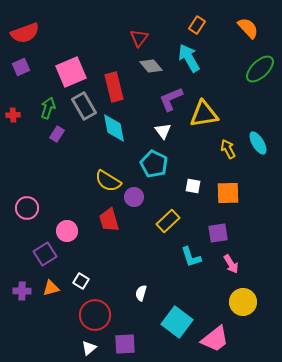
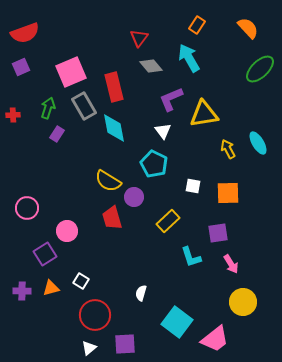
red trapezoid at (109, 220): moved 3 px right, 2 px up
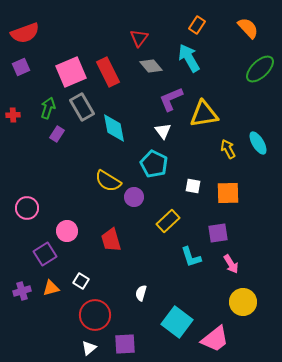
red rectangle at (114, 87): moved 6 px left, 15 px up; rotated 12 degrees counterclockwise
gray rectangle at (84, 106): moved 2 px left, 1 px down
red trapezoid at (112, 218): moved 1 px left, 22 px down
purple cross at (22, 291): rotated 18 degrees counterclockwise
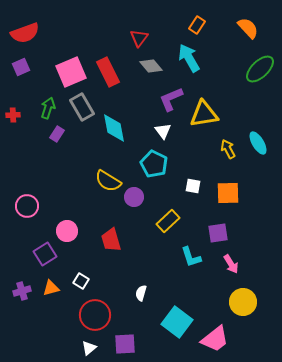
pink circle at (27, 208): moved 2 px up
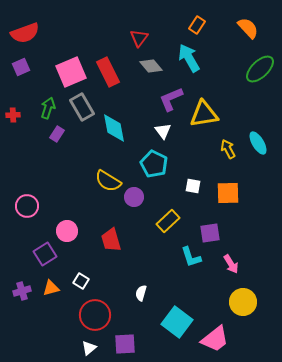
purple square at (218, 233): moved 8 px left
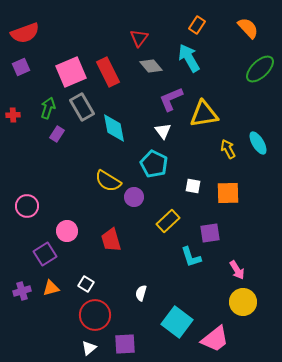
pink arrow at (231, 264): moved 6 px right, 6 px down
white square at (81, 281): moved 5 px right, 3 px down
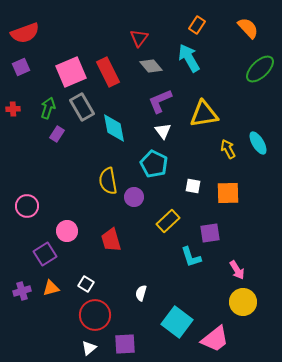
purple L-shape at (171, 99): moved 11 px left, 2 px down
red cross at (13, 115): moved 6 px up
yellow semicircle at (108, 181): rotated 48 degrees clockwise
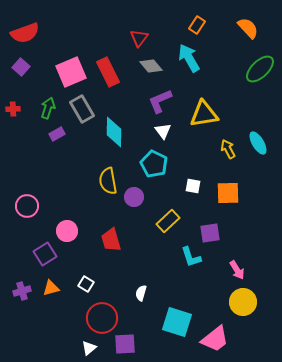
purple square at (21, 67): rotated 24 degrees counterclockwise
gray rectangle at (82, 107): moved 2 px down
cyan diamond at (114, 128): moved 4 px down; rotated 12 degrees clockwise
purple rectangle at (57, 134): rotated 28 degrees clockwise
red circle at (95, 315): moved 7 px right, 3 px down
cyan square at (177, 322): rotated 20 degrees counterclockwise
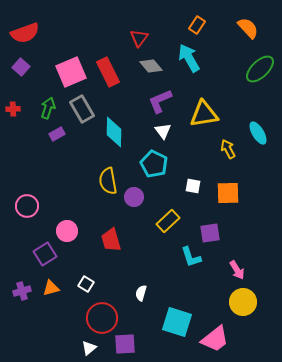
cyan ellipse at (258, 143): moved 10 px up
